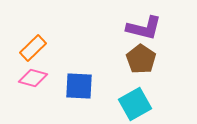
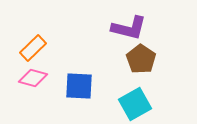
purple L-shape: moved 15 px left
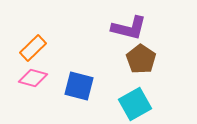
blue square: rotated 12 degrees clockwise
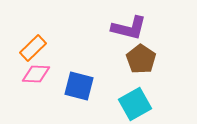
pink diamond: moved 3 px right, 4 px up; rotated 12 degrees counterclockwise
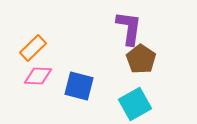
purple L-shape: rotated 96 degrees counterclockwise
pink diamond: moved 2 px right, 2 px down
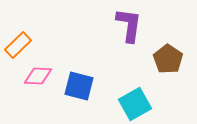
purple L-shape: moved 3 px up
orange rectangle: moved 15 px left, 3 px up
brown pentagon: moved 27 px right
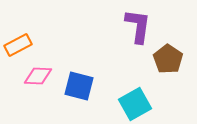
purple L-shape: moved 9 px right, 1 px down
orange rectangle: rotated 16 degrees clockwise
